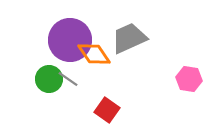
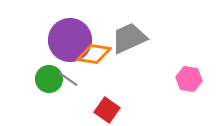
orange diamond: rotated 48 degrees counterclockwise
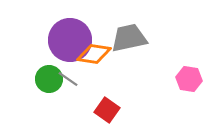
gray trapezoid: rotated 12 degrees clockwise
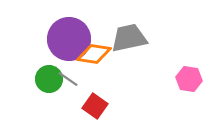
purple circle: moved 1 px left, 1 px up
red square: moved 12 px left, 4 px up
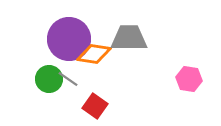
gray trapezoid: rotated 12 degrees clockwise
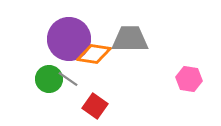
gray trapezoid: moved 1 px right, 1 px down
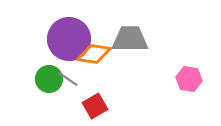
red square: rotated 25 degrees clockwise
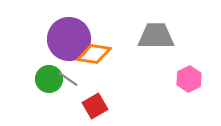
gray trapezoid: moved 26 px right, 3 px up
pink hexagon: rotated 25 degrees clockwise
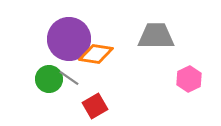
orange diamond: moved 2 px right
gray line: moved 1 px right, 1 px up
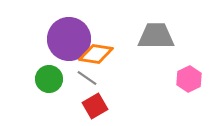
gray line: moved 18 px right
